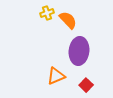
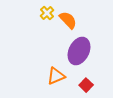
yellow cross: rotated 24 degrees counterclockwise
purple ellipse: rotated 20 degrees clockwise
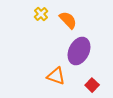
yellow cross: moved 6 px left, 1 px down
orange triangle: rotated 42 degrees clockwise
red square: moved 6 px right
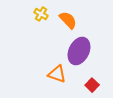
yellow cross: rotated 16 degrees counterclockwise
orange triangle: moved 1 px right, 2 px up
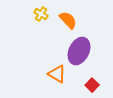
orange triangle: rotated 12 degrees clockwise
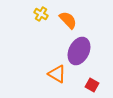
red square: rotated 16 degrees counterclockwise
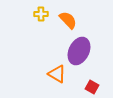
yellow cross: rotated 32 degrees counterclockwise
red square: moved 2 px down
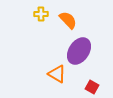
purple ellipse: rotated 8 degrees clockwise
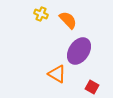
yellow cross: rotated 24 degrees clockwise
